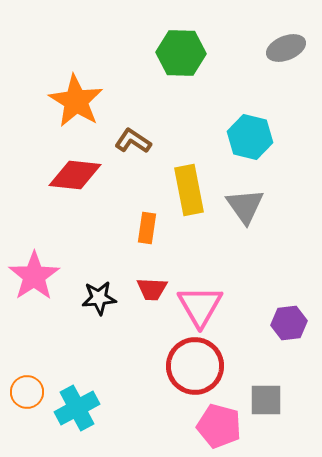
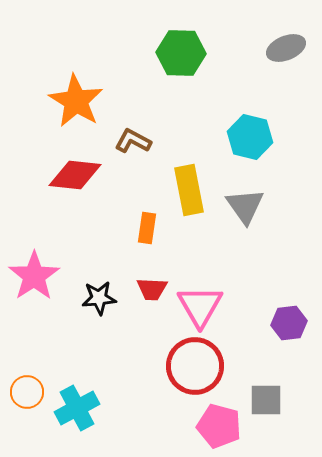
brown L-shape: rotated 6 degrees counterclockwise
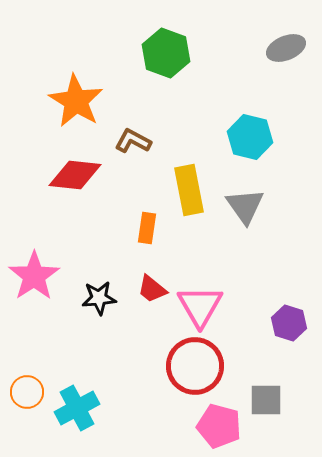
green hexagon: moved 15 px left; rotated 18 degrees clockwise
red trapezoid: rotated 36 degrees clockwise
purple hexagon: rotated 24 degrees clockwise
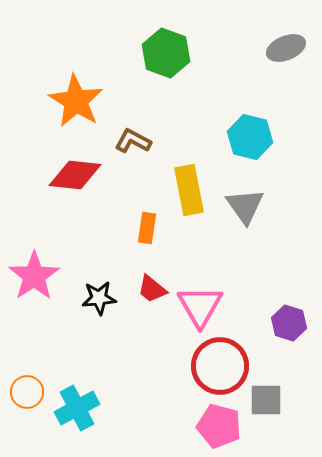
red circle: moved 25 px right
